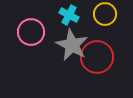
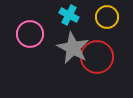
yellow circle: moved 2 px right, 3 px down
pink circle: moved 1 px left, 2 px down
gray star: moved 1 px right, 3 px down
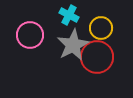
yellow circle: moved 6 px left, 11 px down
pink circle: moved 1 px down
gray star: moved 3 px up; rotated 16 degrees clockwise
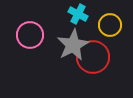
cyan cross: moved 9 px right, 1 px up
yellow circle: moved 9 px right, 3 px up
red circle: moved 4 px left
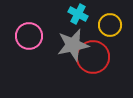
pink circle: moved 1 px left, 1 px down
gray star: rotated 16 degrees clockwise
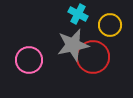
pink circle: moved 24 px down
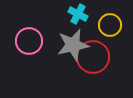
pink circle: moved 19 px up
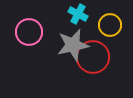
pink circle: moved 9 px up
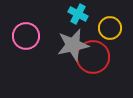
yellow circle: moved 3 px down
pink circle: moved 3 px left, 4 px down
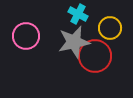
gray star: moved 1 px right, 3 px up
red circle: moved 2 px right, 1 px up
